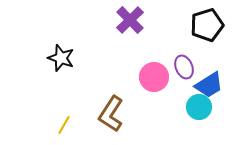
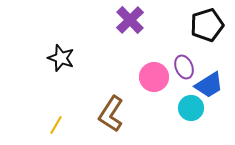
cyan circle: moved 8 px left, 1 px down
yellow line: moved 8 px left
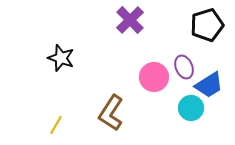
brown L-shape: moved 1 px up
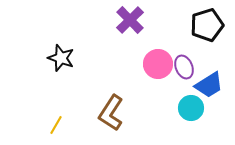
pink circle: moved 4 px right, 13 px up
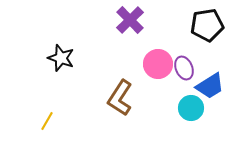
black pentagon: rotated 8 degrees clockwise
purple ellipse: moved 1 px down
blue trapezoid: moved 1 px right, 1 px down
brown L-shape: moved 9 px right, 15 px up
yellow line: moved 9 px left, 4 px up
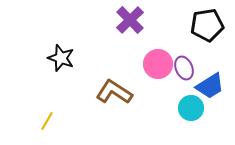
brown L-shape: moved 6 px left, 6 px up; rotated 90 degrees clockwise
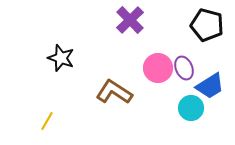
black pentagon: rotated 24 degrees clockwise
pink circle: moved 4 px down
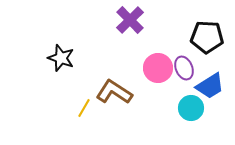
black pentagon: moved 12 px down; rotated 12 degrees counterclockwise
yellow line: moved 37 px right, 13 px up
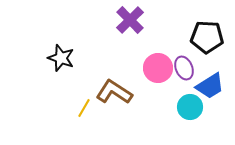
cyan circle: moved 1 px left, 1 px up
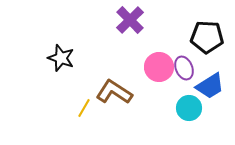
pink circle: moved 1 px right, 1 px up
cyan circle: moved 1 px left, 1 px down
